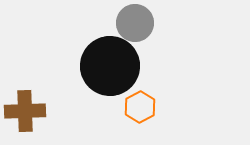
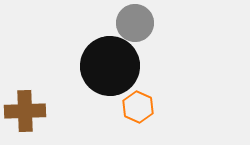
orange hexagon: moved 2 px left; rotated 8 degrees counterclockwise
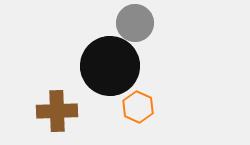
brown cross: moved 32 px right
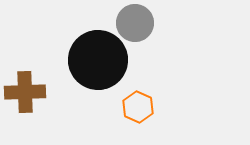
black circle: moved 12 px left, 6 px up
brown cross: moved 32 px left, 19 px up
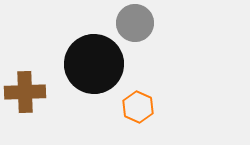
black circle: moved 4 px left, 4 px down
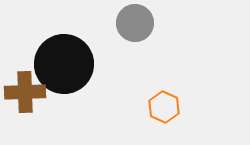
black circle: moved 30 px left
orange hexagon: moved 26 px right
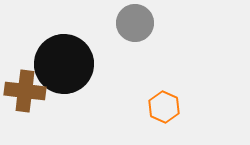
brown cross: moved 1 px up; rotated 9 degrees clockwise
